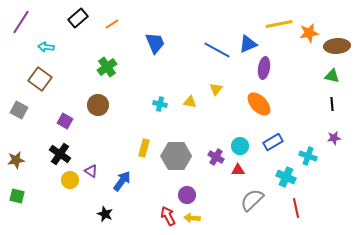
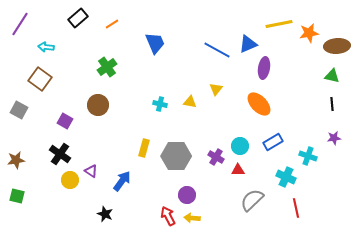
purple line at (21, 22): moved 1 px left, 2 px down
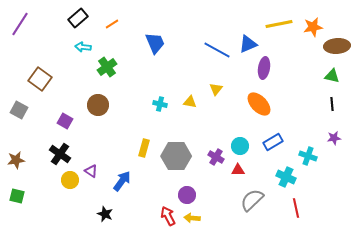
orange star at (309, 33): moved 4 px right, 6 px up
cyan arrow at (46, 47): moved 37 px right
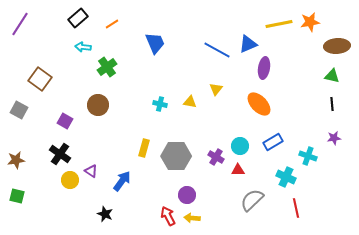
orange star at (313, 27): moved 3 px left, 5 px up
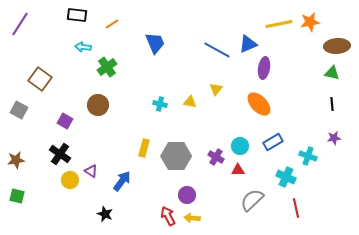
black rectangle at (78, 18): moved 1 px left, 3 px up; rotated 48 degrees clockwise
green triangle at (332, 76): moved 3 px up
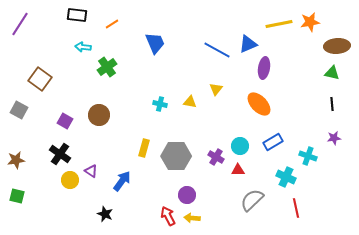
brown circle at (98, 105): moved 1 px right, 10 px down
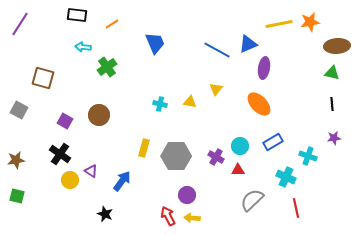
brown square at (40, 79): moved 3 px right, 1 px up; rotated 20 degrees counterclockwise
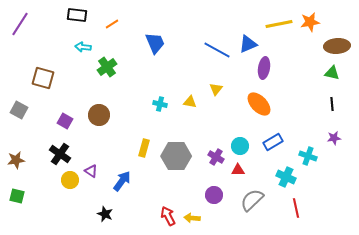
purple circle at (187, 195): moved 27 px right
